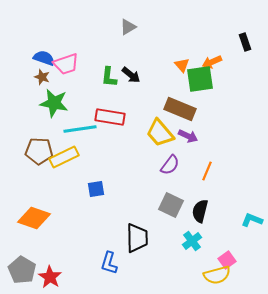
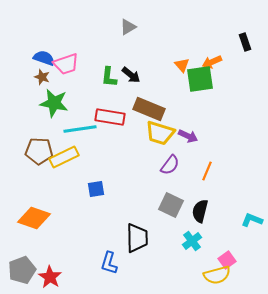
brown rectangle: moved 31 px left
yellow trapezoid: rotated 32 degrees counterclockwise
gray pentagon: rotated 20 degrees clockwise
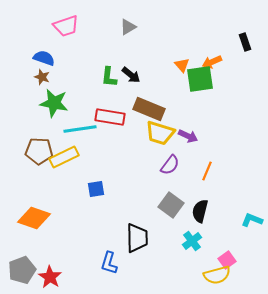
pink trapezoid: moved 38 px up
gray square: rotated 10 degrees clockwise
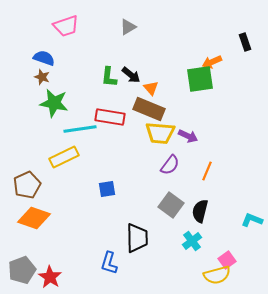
orange triangle: moved 31 px left, 23 px down
yellow trapezoid: rotated 12 degrees counterclockwise
brown pentagon: moved 12 px left, 34 px down; rotated 28 degrees counterclockwise
blue square: moved 11 px right
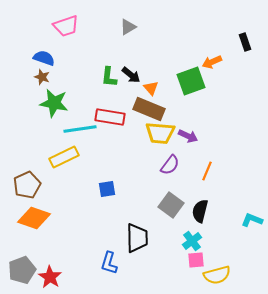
green square: moved 9 px left, 2 px down; rotated 12 degrees counterclockwise
pink square: moved 31 px left; rotated 30 degrees clockwise
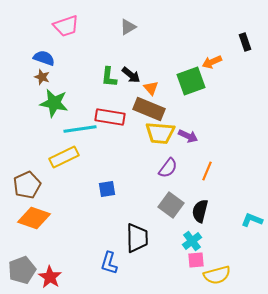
purple semicircle: moved 2 px left, 3 px down
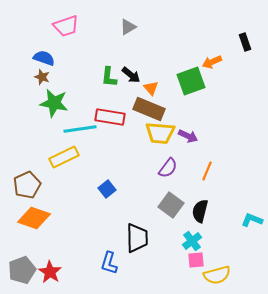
blue square: rotated 30 degrees counterclockwise
red star: moved 5 px up
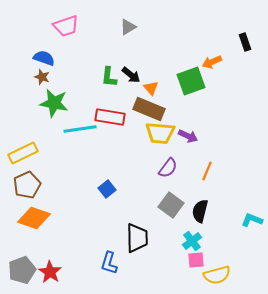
yellow rectangle: moved 41 px left, 4 px up
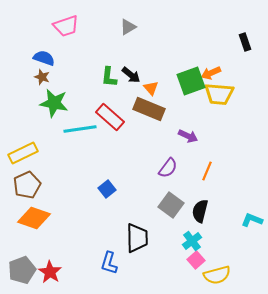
orange arrow: moved 1 px left, 11 px down
red rectangle: rotated 32 degrees clockwise
yellow trapezoid: moved 59 px right, 39 px up
pink square: rotated 36 degrees counterclockwise
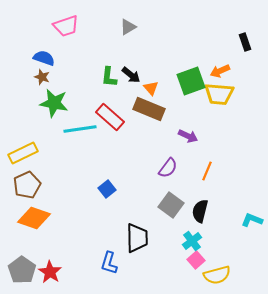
orange arrow: moved 9 px right, 2 px up
gray pentagon: rotated 16 degrees counterclockwise
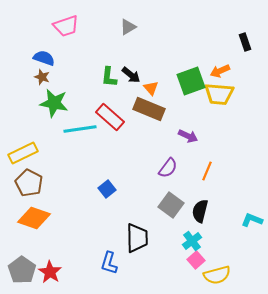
brown pentagon: moved 2 px right, 2 px up; rotated 20 degrees counterclockwise
